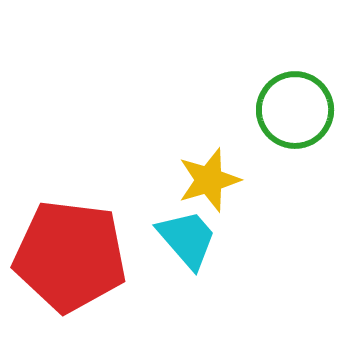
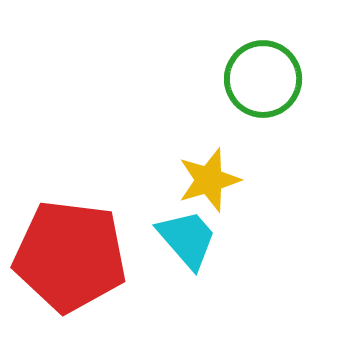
green circle: moved 32 px left, 31 px up
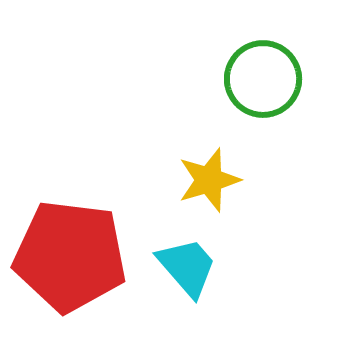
cyan trapezoid: moved 28 px down
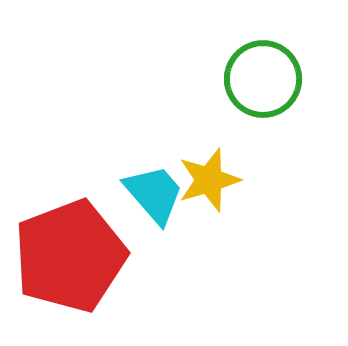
red pentagon: rotated 28 degrees counterclockwise
cyan trapezoid: moved 33 px left, 73 px up
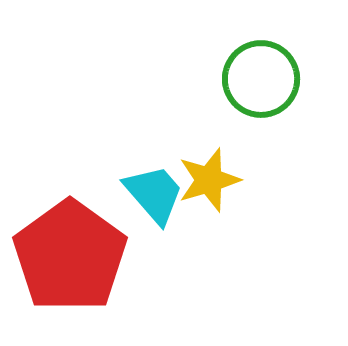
green circle: moved 2 px left
red pentagon: rotated 15 degrees counterclockwise
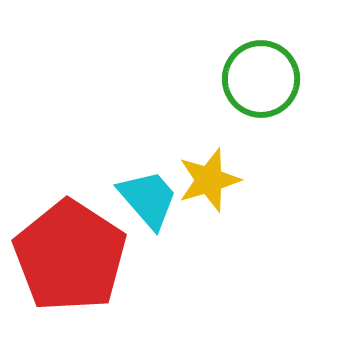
cyan trapezoid: moved 6 px left, 5 px down
red pentagon: rotated 3 degrees counterclockwise
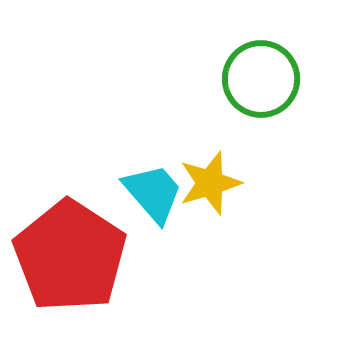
yellow star: moved 1 px right, 3 px down
cyan trapezoid: moved 5 px right, 6 px up
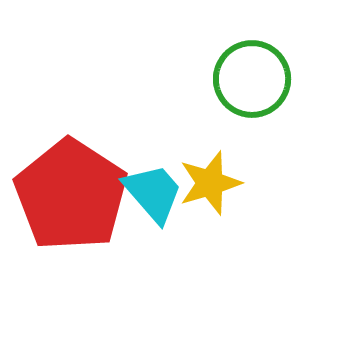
green circle: moved 9 px left
red pentagon: moved 1 px right, 61 px up
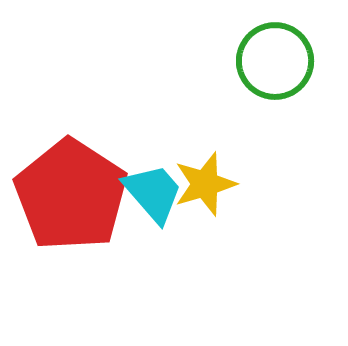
green circle: moved 23 px right, 18 px up
yellow star: moved 5 px left, 1 px down
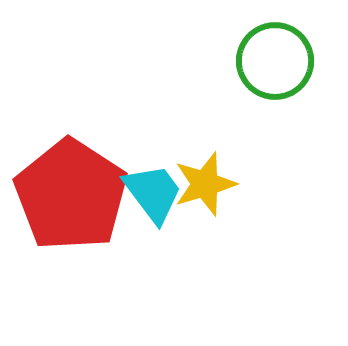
cyan trapezoid: rotated 4 degrees clockwise
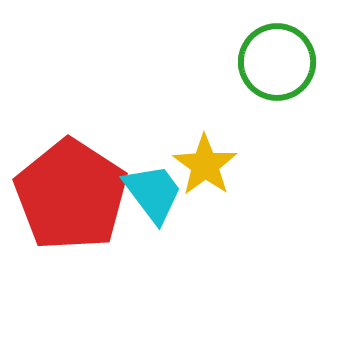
green circle: moved 2 px right, 1 px down
yellow star: moved 19 px up; rotated 20 degrees counterclockwise
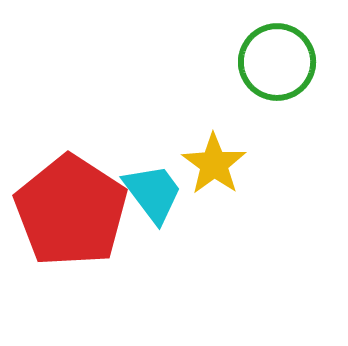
yellow star: moved 9 px right, 1 px up
red pentagon: moved 16 px down
